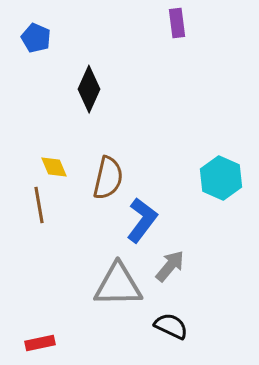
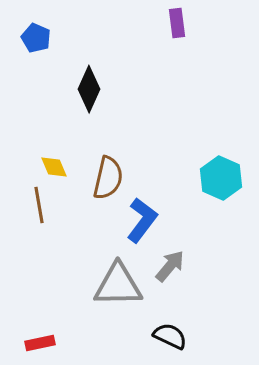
black semicircle: moved 1 px left, 10 px down
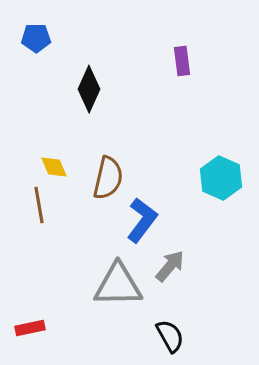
purple rectangle: moved 5 px right, 38 px down
blue pentagon: rotated 24 degrees counterclockwise
black semicircle: rotated 36 degrees clockwise
red rectangle: moved 10 px left, 15 px up
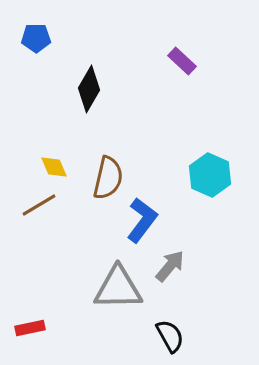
purple rectangle: rotated 40 degrees counterclockwise
black diamond: rotated 6 degrees clockwise
cyan hexagon: moved 11 px left, 3 px up
brown line: rotated 69 degrees clockwise
gray triangle: moved 3 px down
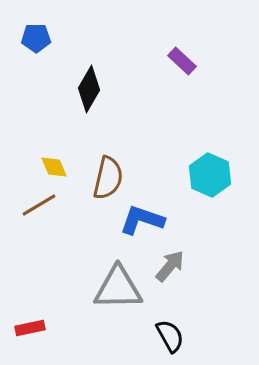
blue L-shape: rotated 108 degrees counterclockwise
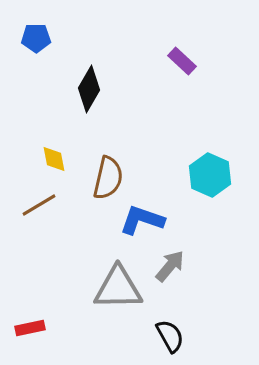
yellow diamond: moved 8 px up; rotated 12 degrees clockwise
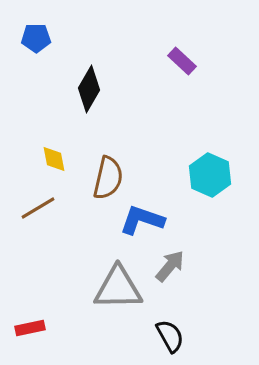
brown line: moved 1 px left, 3 px down
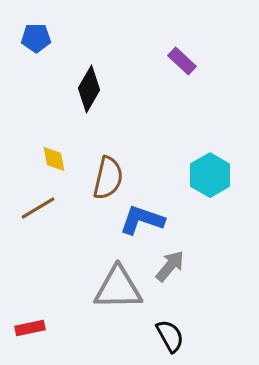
cyan hexagon: rotated 6 degrees clockwise
